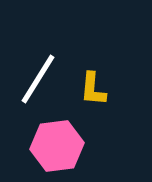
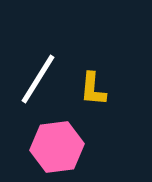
pink hexagon: moved 1 px down
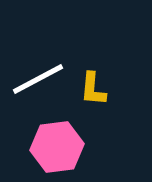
white line: rotated 30 degrees clockwise
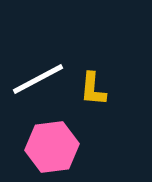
pink hexagon: moved 5 px left
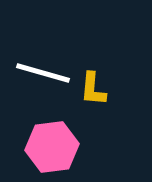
white line: moved 5 px right, 6 px up; rotated 44 degrees clockwise
